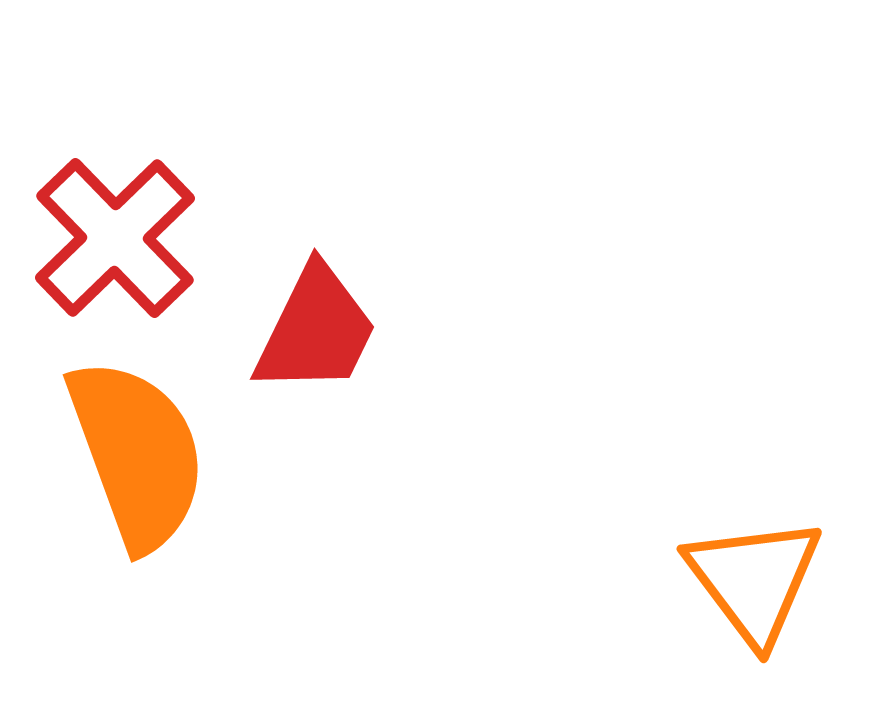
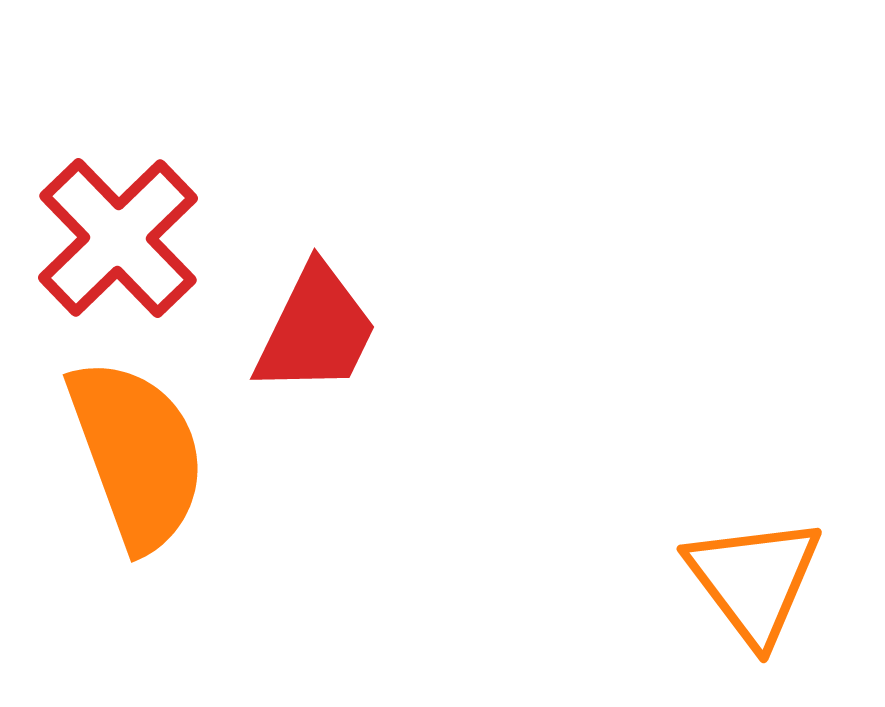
red cross: moved 3 px right
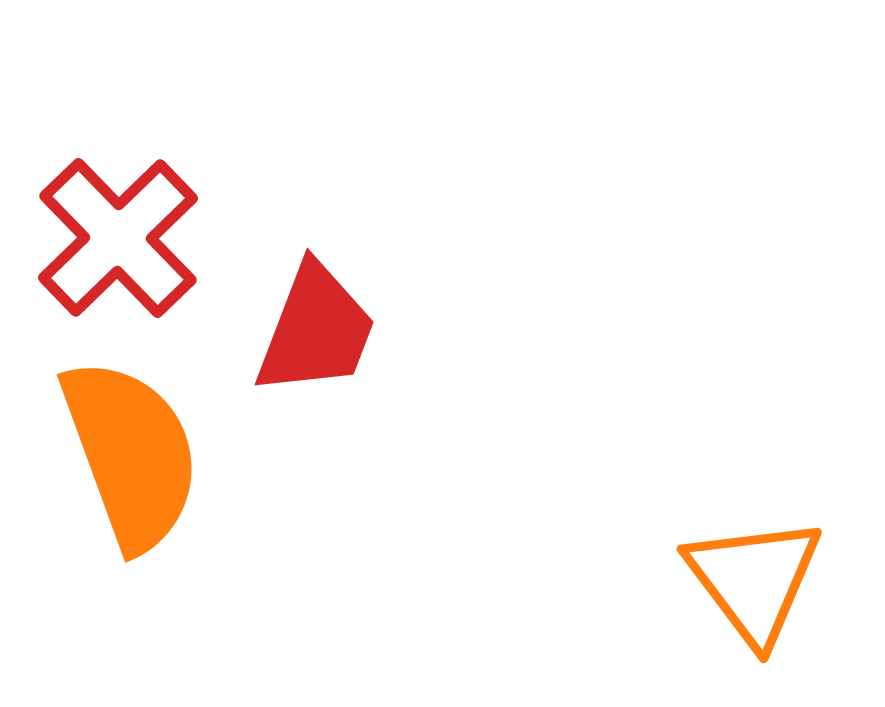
red trapezoid: rotated 5 degrees counterclockwise
orange semicircle: moved 6 px left
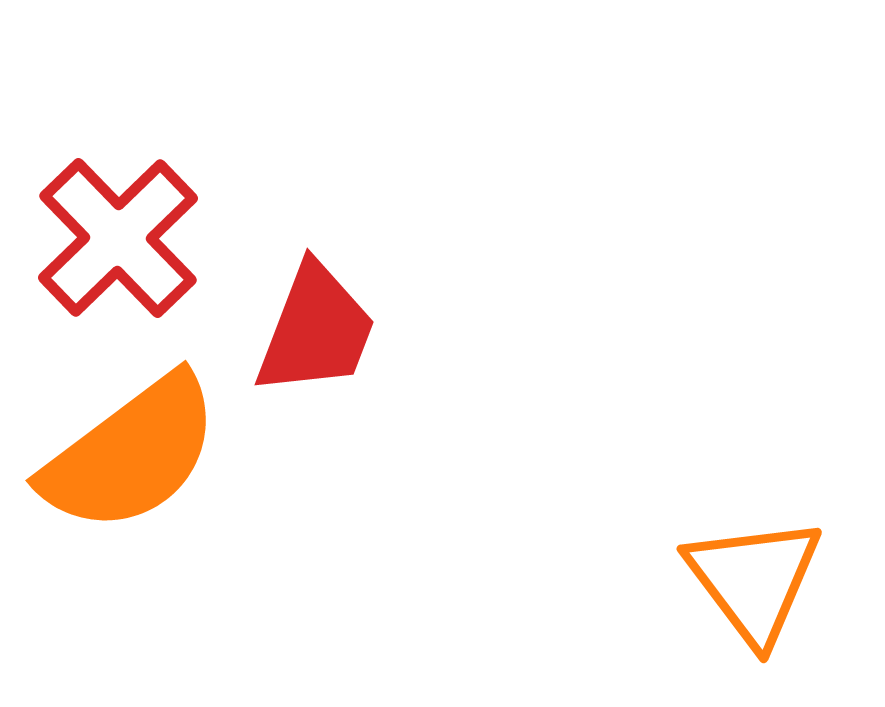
orange semicircle: rotated 73 degrees clockwise
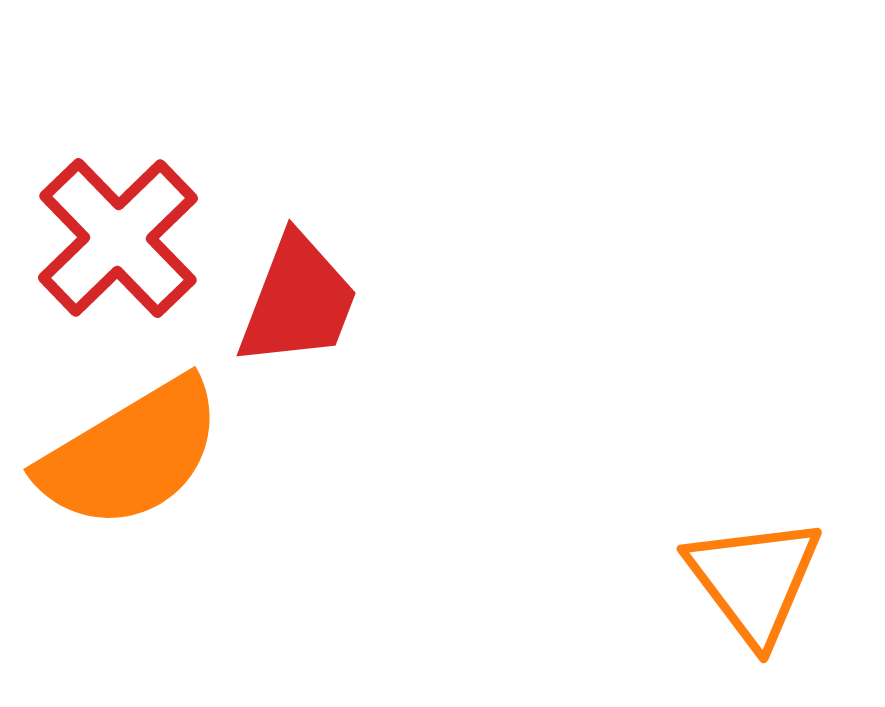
red trapezoid: moved 18 px left, 29 px up
orange semicircle: rotated 6 degrees clockwise
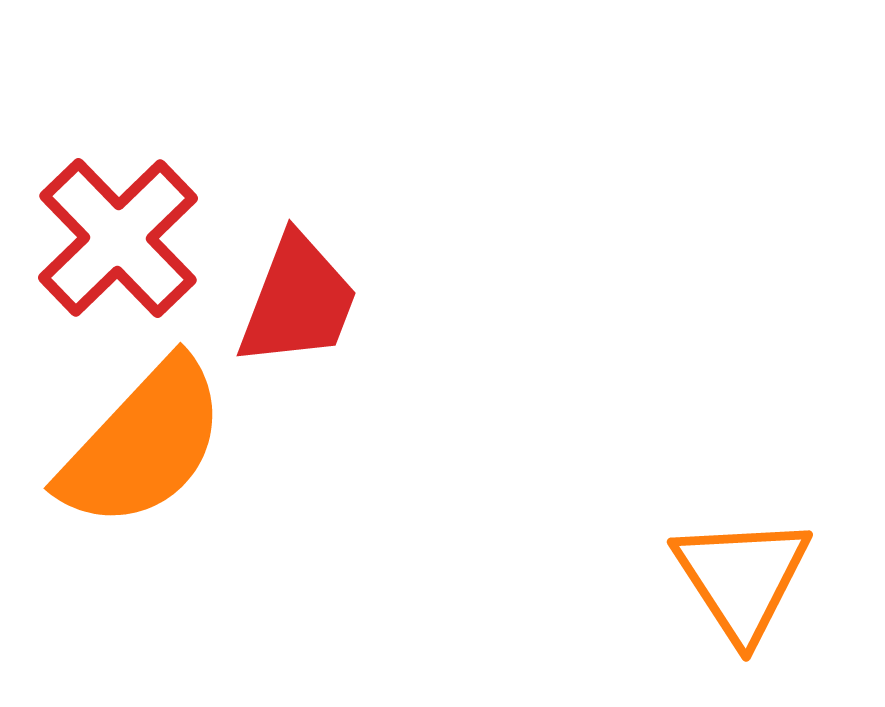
orange semicircle: moved 12 px right, 10 px up; rotated 16 degrees counterclockwise
orange triangle: moved 12 px left, 2 px up; rotated 4 degrees clockwise
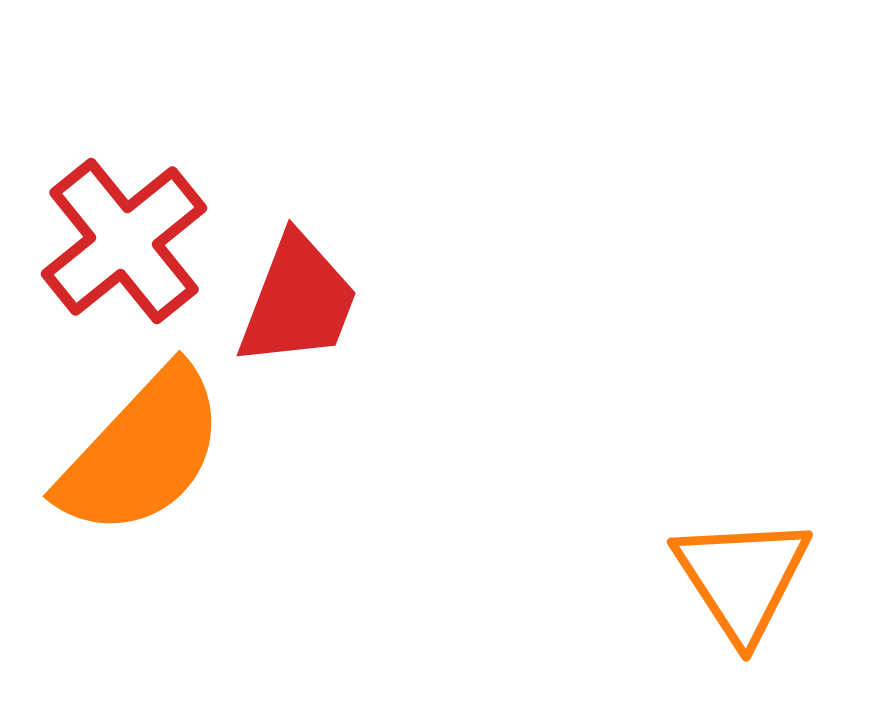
red cross: moved 6 px right, 3 px down; rotated 5 degrees clockwise
orange semicircle: moved 1 px left, 8 px down
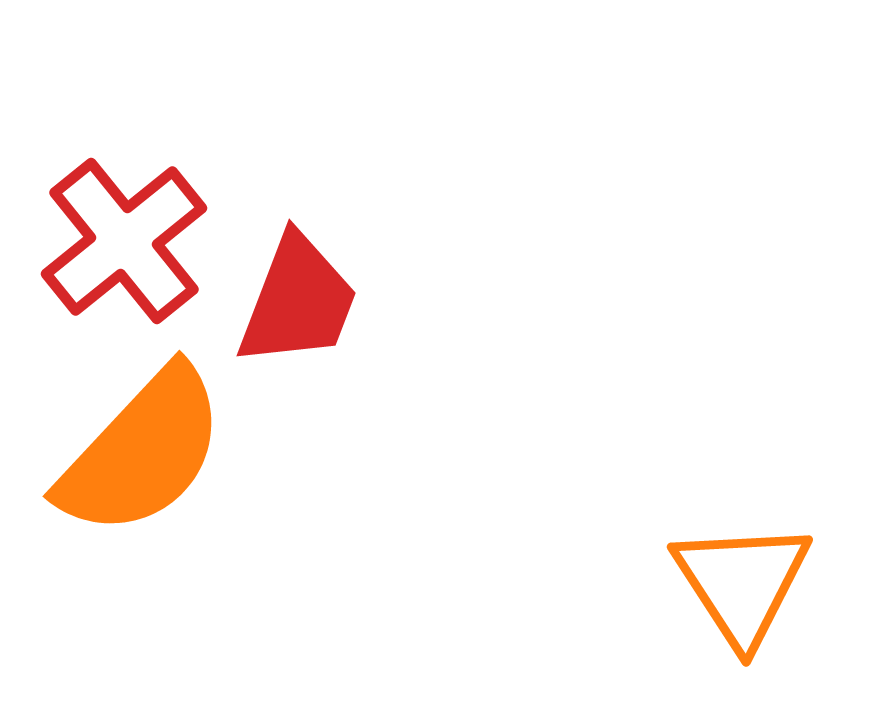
orange triangle: moved 5 px down
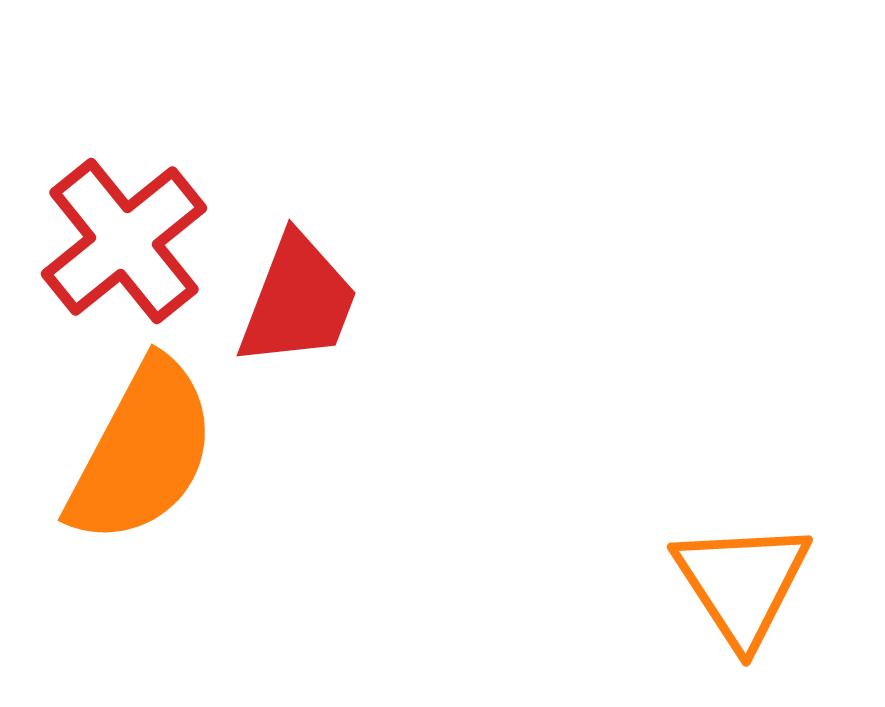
orange semicircle: rotated 15 degrees counterclockwise
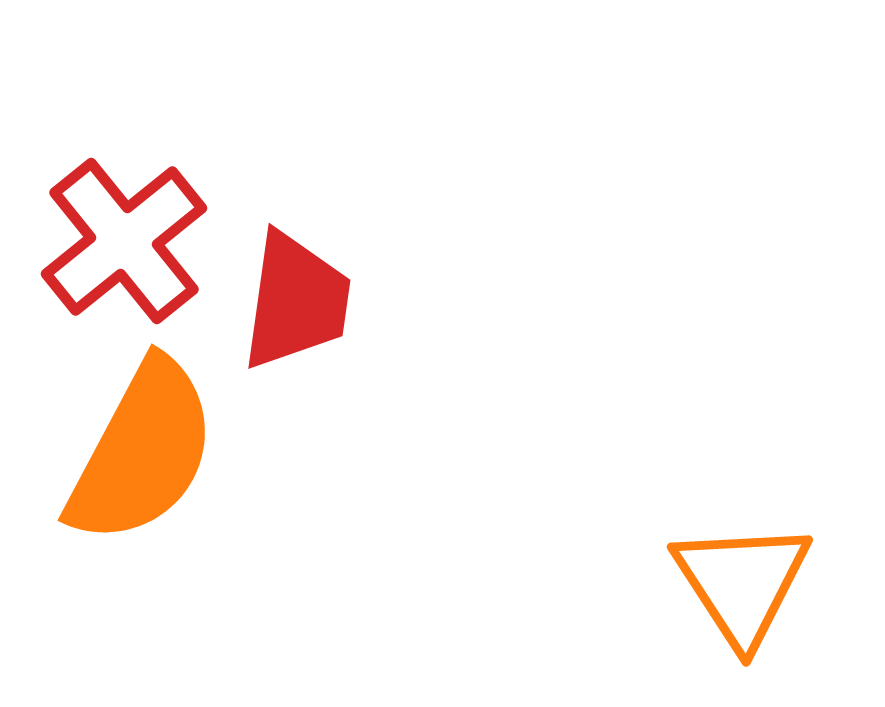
red trapezoid: moved 2 px left; rotated 13 degrees counterclockwise
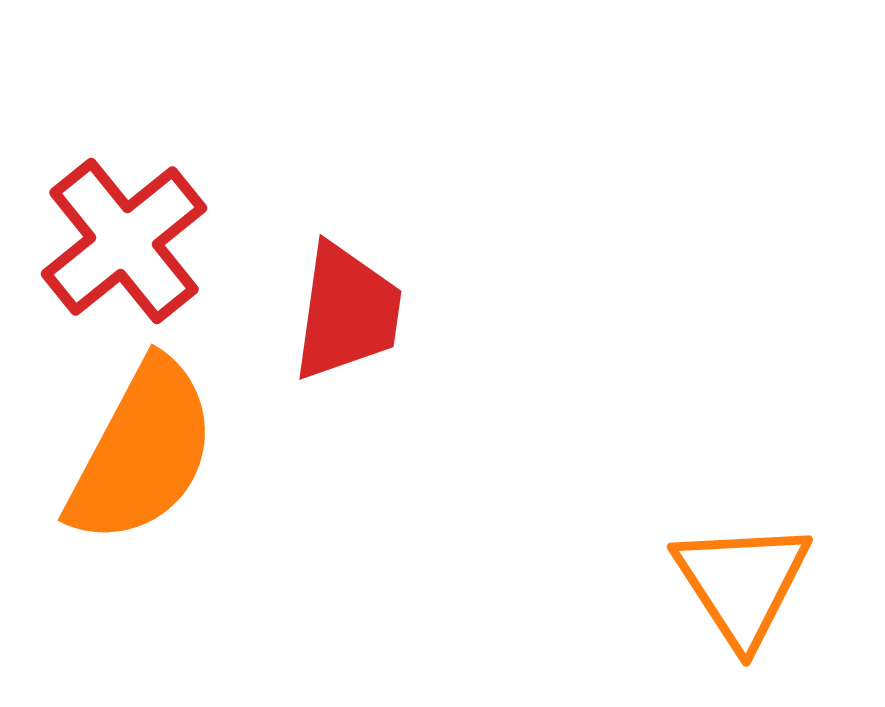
red trapezoid: moved 51 px right, 11 px down
